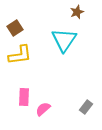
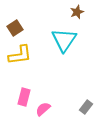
pink rectangle: rotated 12 degrees clockwise
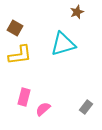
brown square: rotated 28 degrees counterclockwise
cyan triangle: moved 1 px left, 4 px down; rotated 40 degrees clockwise
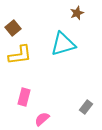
brown star: moved 1 px down
brown square: moved 2 px left; rotated 21 degrees clockwise
pink semicircle: moved 1 px left, 10 px down
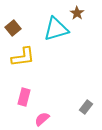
brown star: rotated 16 degrees counterclockwise
cyan triangle: moved 7 px left, 15 px up
yellow L-shape: moved 3 px right, 2 px down
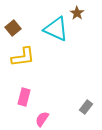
cyan triangle: rotated 40 degrees clockwise
pink semicircle: rotated 14 degrees counterclockwise
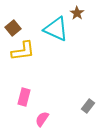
yellow L-shape: moved 6 px up
gray rectangle: moved 2 px right, 1 px up
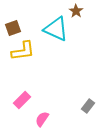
brown star: moved 1 px left, 2 px up
brown square: rotated 21 degrees clockwise
pink rectangle: moved 2 px left, 3 px down; rotated 30 degrees clockwise
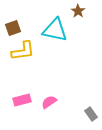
brown star: moved 2 px right
cyan triangle: moved 1 px left, 1 px down; rotated 12 degrees counterclockwise
pink rectangle: rotated 30 degrees clockwise
gray rectangle: moved 3 px right, 8 px down; rotated 72 degrees counterclockwise
pink semicircle: moved 7 px right, 17 px up; rotated 21 degrees clockwise
